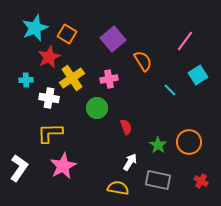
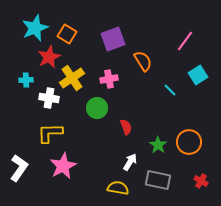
purple square: rotated 20 degrees clockwise
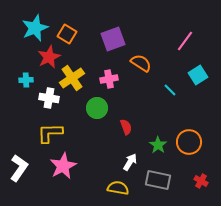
orange semicircle: moved 2 px left, 2 px down; rotated 25 degrees counterclockwise
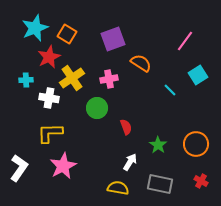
orange circle: moved 7 px right, 2 px down
gray rectangle: moved 2 px right, 4 px down
